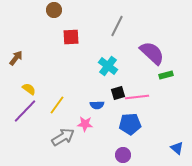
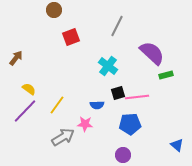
red square: rotated 18 degrees counterclockwise
blue triangle: moved 3 px up
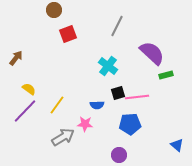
red square: moved 3 px left, 3 px up
purple circle: moved 4 px left
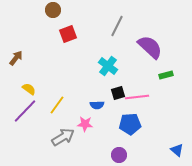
brown circle: moved 1 px left
purple semicircle: moved 2 px left, 6 px up
blue triangle: moved 5 px down
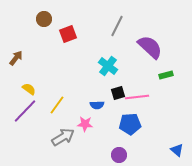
brown circle: moved 9 px left, 9 px down
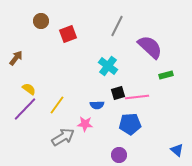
brown circle: moved 3 px left, 2 px down
purple line: moved 2 px up
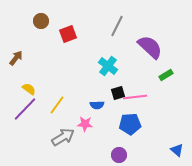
green rectangle: rotated 16 degrees counterclockwise
pink line: moved 2 px left
